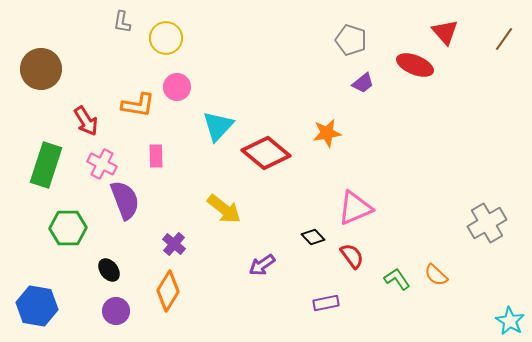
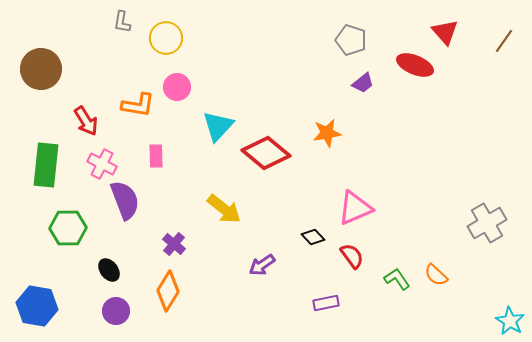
brown line: moved 2 px down
green rectangle: rotated 12 degrees counterclockwise
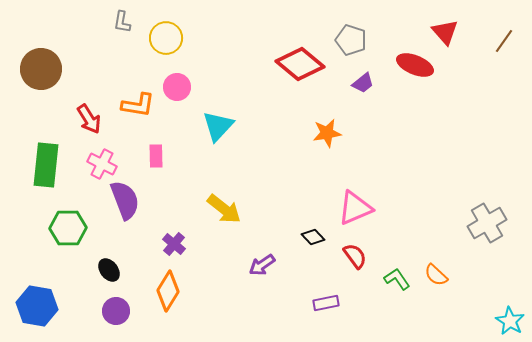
red arrow: moved 3 px right, 2 px up
red diamond: moved 34 px right, 89 px up
red semicircle: moved 3 px right
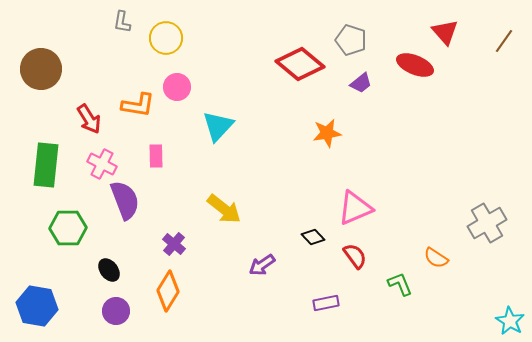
purple trapezoid: moved 2 px left
orange semicircle: moved 17 px up; rotated 10 degrees counterclockwise
green L-shape: moved 3 px right, 5 px down; rotated 12 degrees clockwise
